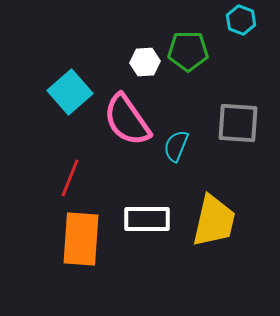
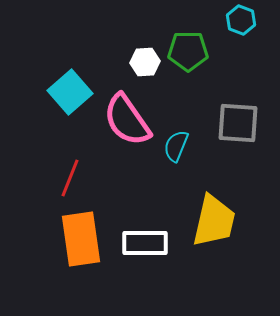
white rectangle: moved 2 px left, 24 px down
orange rectangle: rotated 12 degrees counterclockwise
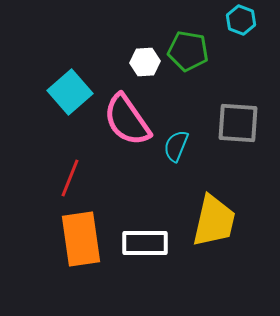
green pentagon: rotated 9 degrees clockwise
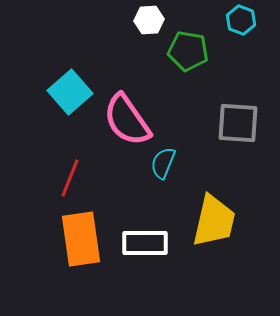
white hexagon: moved 4 px right, 42 px up
cyan semicircle: moved 13 px left, 17 px down
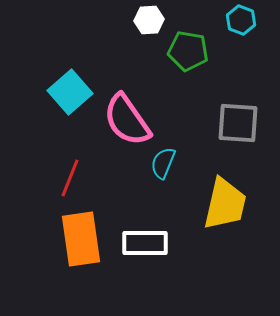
yellow trapezoid: moved 11 px right, 17 px up
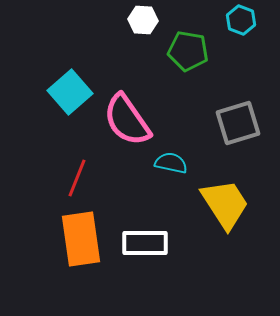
white hexagon: moved 6 px left; rotated 8 degrees clockwise
gray square: rotated 21 degrees counterclockwise
cyan semicircle: moved 8 px right; rotated 80 degrees clockwise
red line: moved 7 px right
yellow trapezoid: rotated 46 degrees counterclockwise
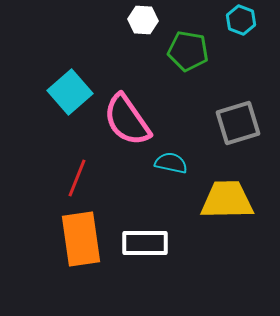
yellow trapezoid: moved 2 px right, 4 px up; rotated 58 degrees counterclockwise
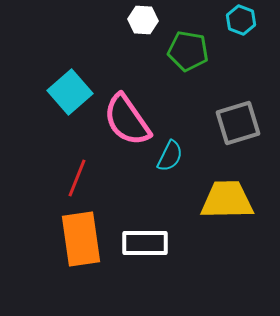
cyan semicircle: moved 1 px left, 7 px up; rotated 104 degrees clockwise
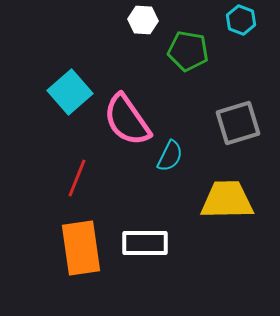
orange rectangle: moved 9 px down
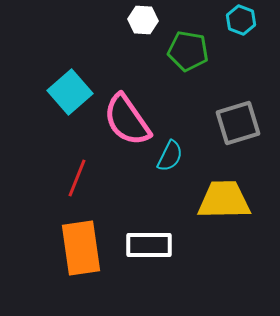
yellow trapezoid: moved 3 px left
white rectangle: moved 4 px right, 2 px down
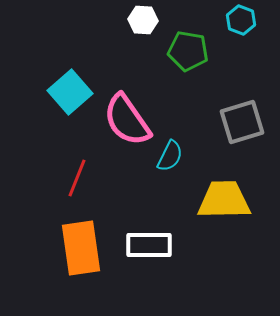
gray square: moved 4 px right, 1 px up
